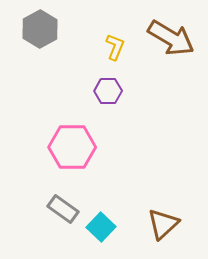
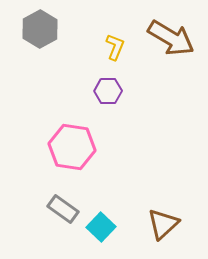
pink hexagon: rotated 9 degrees clockwise
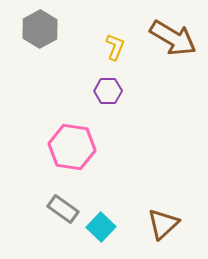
brown arrow: moved 2 px right
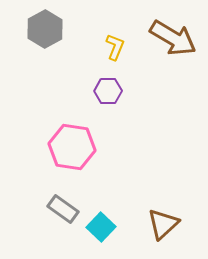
gray hexagon: moved 5 px right
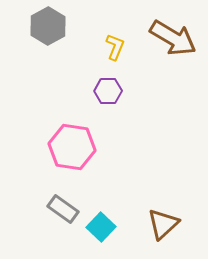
gray hexagon: moved 3 px right, 3 px up
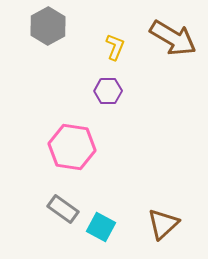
cyan square: rotated 16 degrees counterclockwise
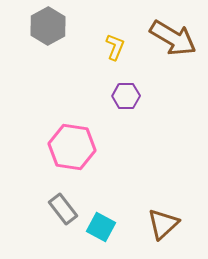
purple hexagon: moved 18 px right, 5 px down
gray rectangle: rotated 16 degrees clockwise
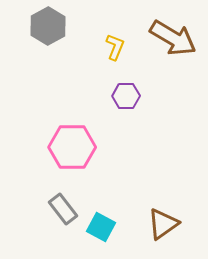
pink hexagon: rotated 9 degrees counterclockwise
brown triangle: rotated 8 degrees clockwise
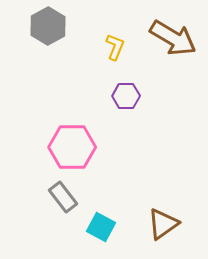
gray rectangle: moved 12 px up
